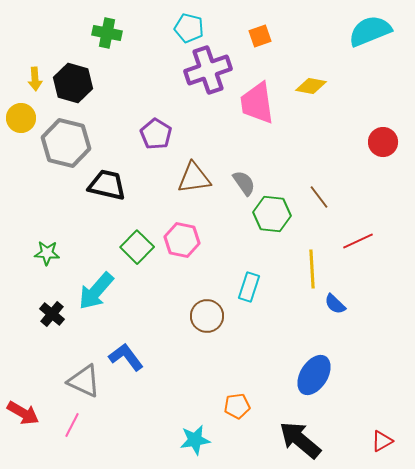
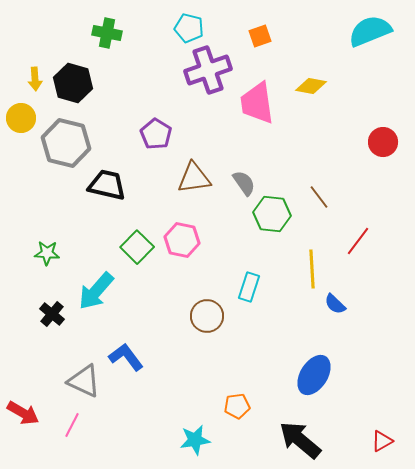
red line: rotated 28 degrees counterclockwise
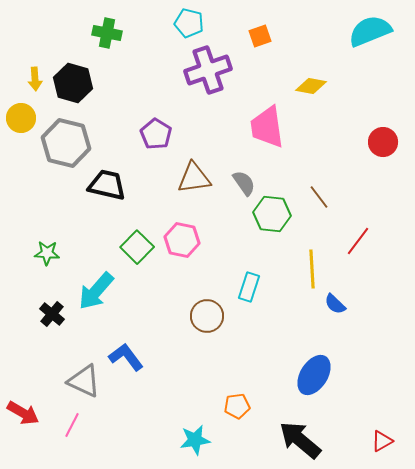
cyan pentagon: moved 5 px up
pink trapezoid: moved 10 px right, 24 px down
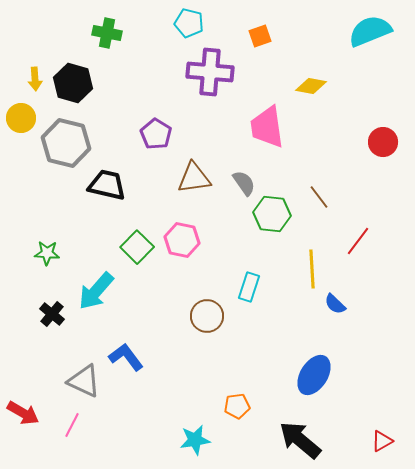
purple cross: moved 2 px right, 2 px down; rotated 24 degrees clockwise
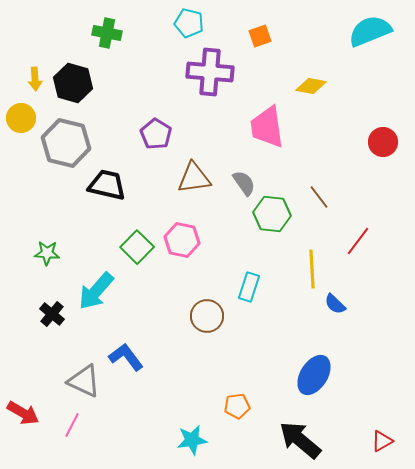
cyan star: moved 3 px left
